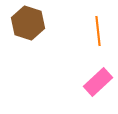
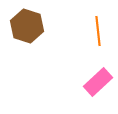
brown hexagon: moved 1 px left, 3 px down
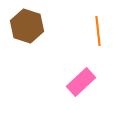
pink rectangle: moved 17 px left
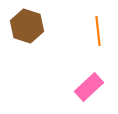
pink rectangle: moved 8 px right, 5 px down
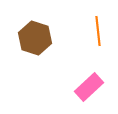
brown hexagon: moved 8 px right, 12 px down
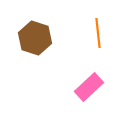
orange line: moved 2 px down
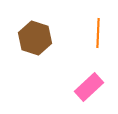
orange line: rotated 8 degrees clockwise
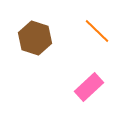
orange line: moved 1 px left, 2 px up; rotated 48 degrees counterclockwise
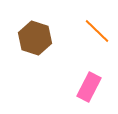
pink rectangle: rotated 20 degrees counterclockwise
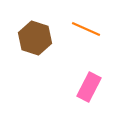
orange line: moved 11 px left, 2 px up; rotated 20 degrees counterclockwise
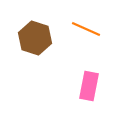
pink rectangle: moved 1 px up; rotated 16 degrees counterclockwise
